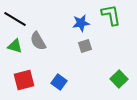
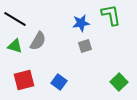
gray semicircle: rotated 120 degrees counterclockwise
green square: moved 3 px down
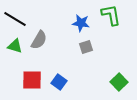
blue star: rotated 18 degrees clockwise
gray semicircle: moved 1 px right, 1 px up
gray square: moved 1 px right, 1 px down
red square: moved 8 px right; rotated 15 degrees clockwise
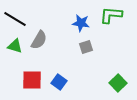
green L-shape: rotated 75 degrees counterclockwise
green square: moved 1 px left, 1 px down
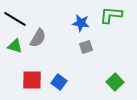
gray semicircle: moved 1 px left, 2 px up
green square: moved 3 px left, 1 px up
